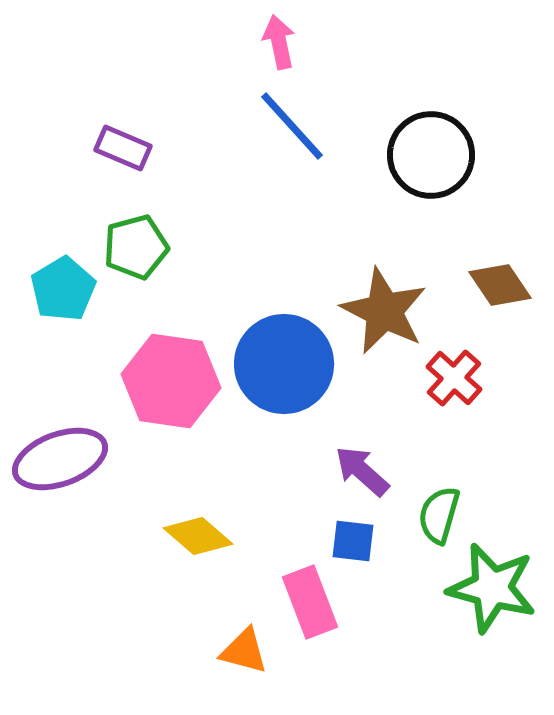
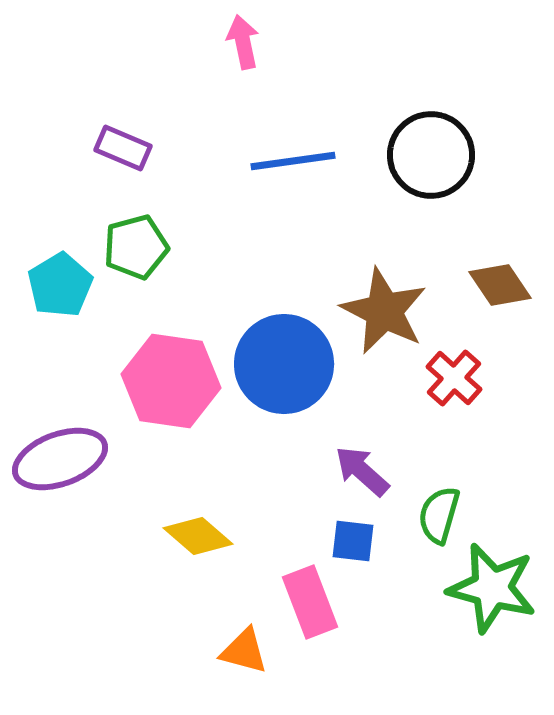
pink arrow: moved 36 px left
blue line: moved 1 px right, 35 px down; rotated 56 degrees counterclockwise
cyan pentagon: moved 3 px left, 4 px up
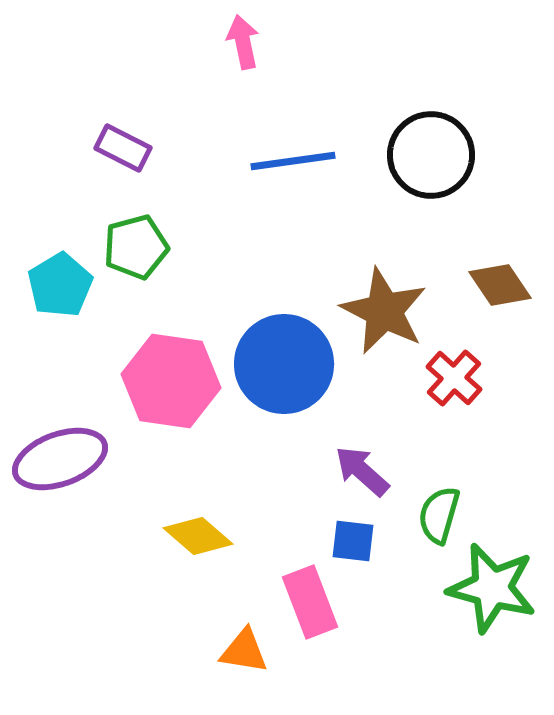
purple rectangle: rotated 4 degrees clockwise
orange triangle: rotated 6 degrees counterclockwise
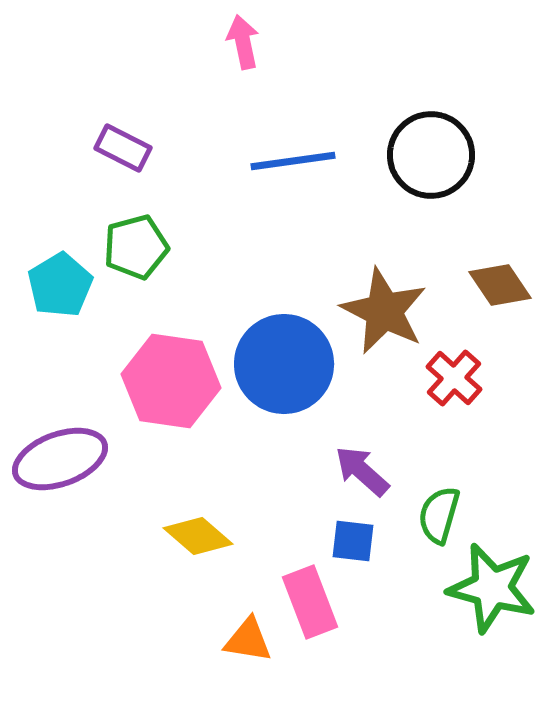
orange triangle: moved 4 px right, 11 px up
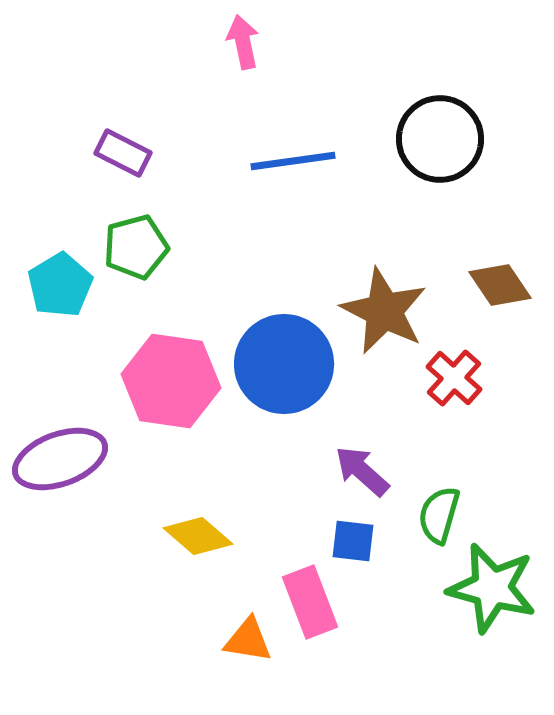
purple rectangle: moved 5 px down
black circle: moved 9 px right, 16 px up
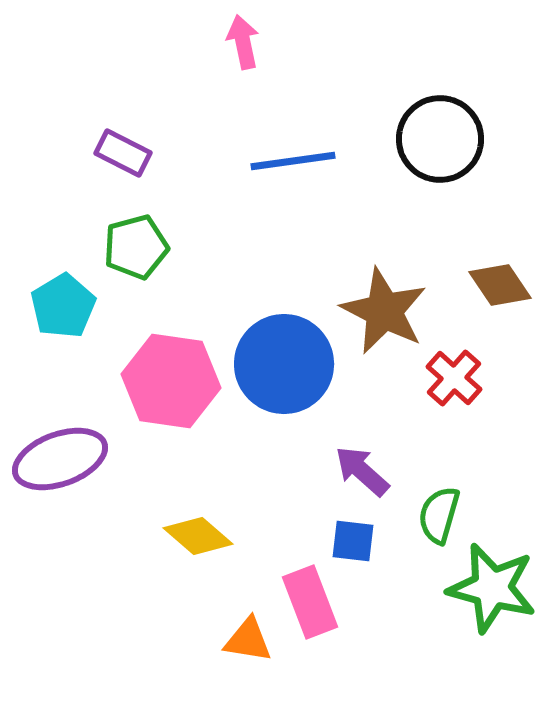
cyan pentagon: moved 3 px right, 21 px down
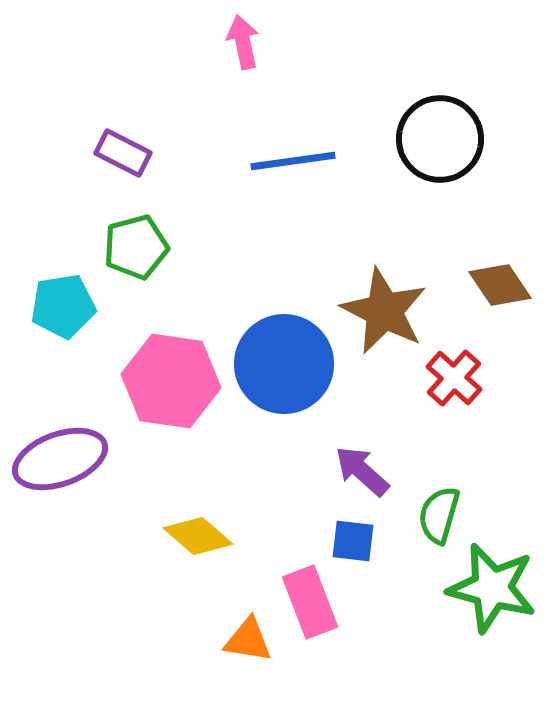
cyan pentagon: rotated 22 degrees clockwise
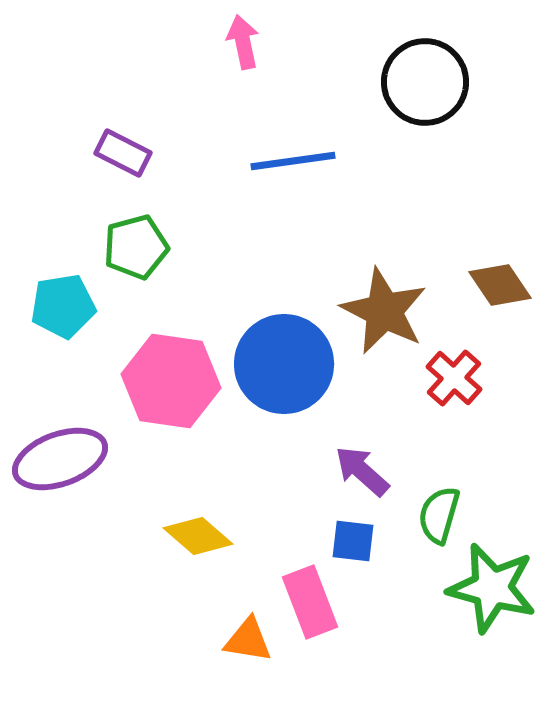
black circle: moved 15 px left, 57 px up
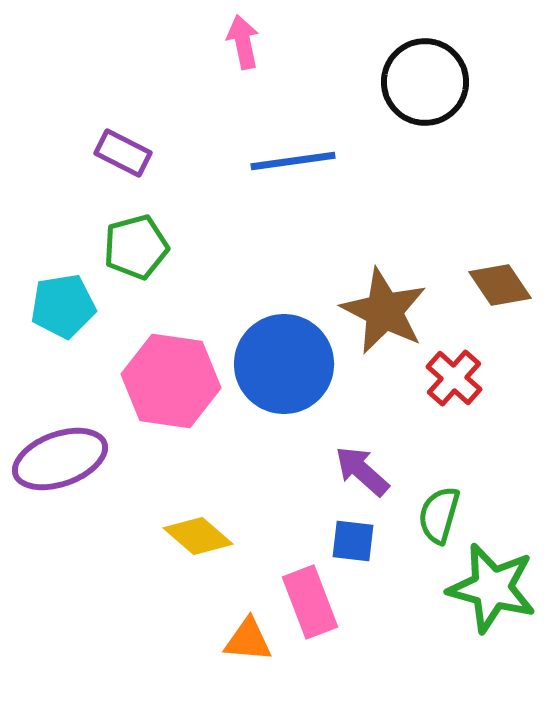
orange triangle: rotated 4 degrees counterclockwise
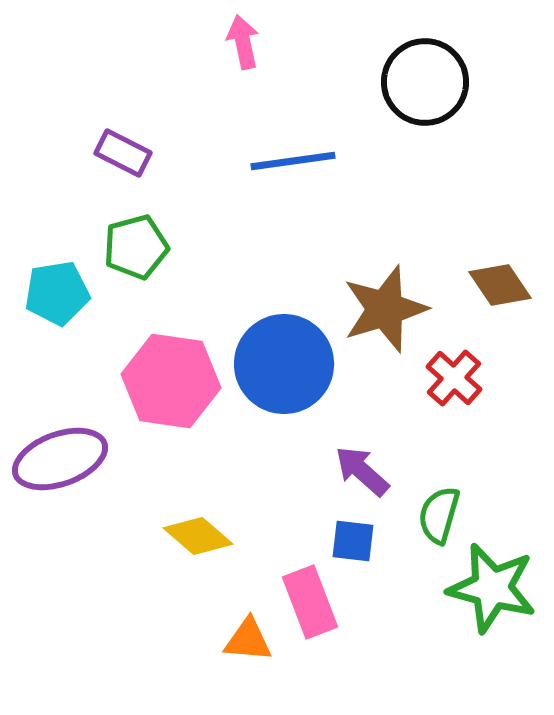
cyan pentagon: moved 6 px left, 13 px up
brown star: moved 1 px right, 2 px up; rotated 28 degrees clockwise
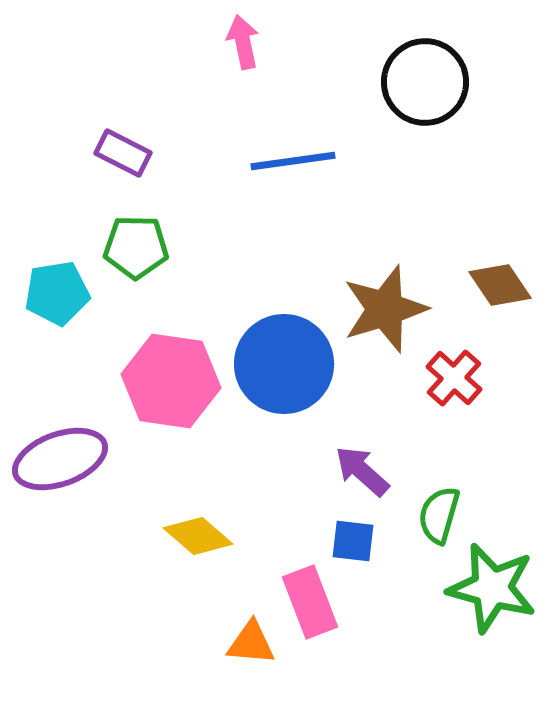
green pentagon: rotated 16 degrees clockwise
orange triangle: moved 3 px right, 3 px down
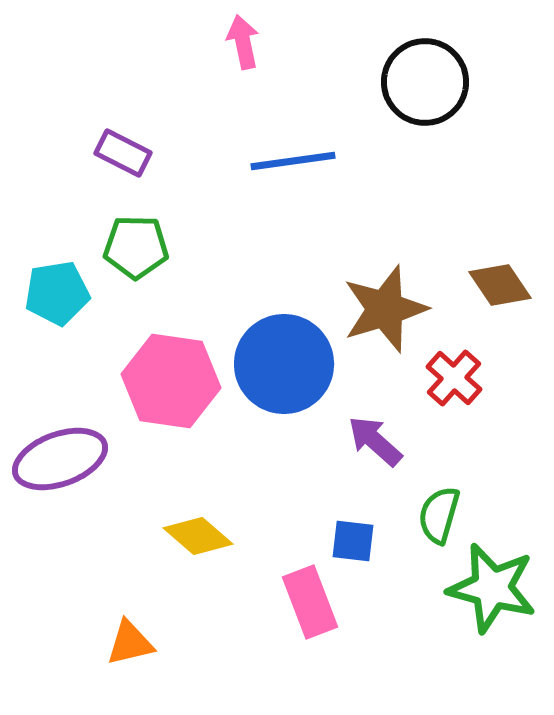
purple arrow: moved 13 px right, 30 px up
orange triangle: moved 121 px left; rotated 18 degrees counterclockwise
